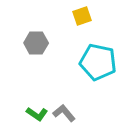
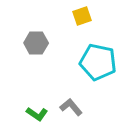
gray L-shape: moved 7 px right, 6 px up
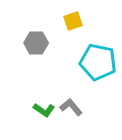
yellow square: moved 9 px left, 5 px down
green L-shape: moved 7 px right, 4 px up
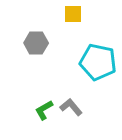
yellow square: moved 7 px up; rotated 18 degrees clockwise
green L-shape: rotated 115 degrees clockwise
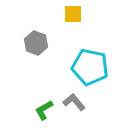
gray hexagon: rotated 20 degrees clockwise
cyan pentagon: moved 8 px left, 5 px down
gray L-shape: moved 3 px right, 5 px up
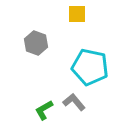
yellow square: moved 4 px right
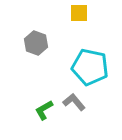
yellow square: moved 2 px right, 1 px up
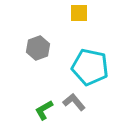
gray hexagon: moved 2 px right, 5 px down; rotated 20 degrees clockwise
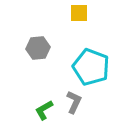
gray hexagon: rotated 15 degrees clockwise
cyan pentagon: moved 1 px right; rotated 9 degrees clockwise
gray L-shape: rotated 65 degrees clockwise
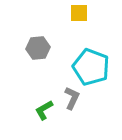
gray L-shape: moved 2 px left, 4 px up
